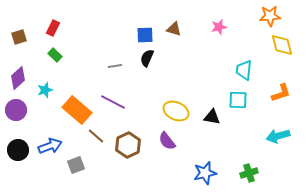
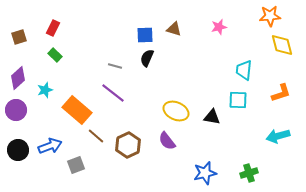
gray line: rotated 24 degrees clockwise
purple line: moved 9 px up; rotated 10 degrees clockwise
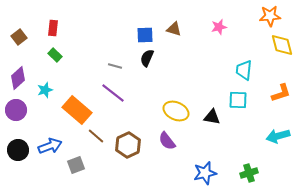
red rectangle: rotated 21 degrees counterclockwise
brown square: rotated 21 degrees counterclockwise
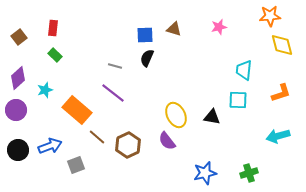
yellow ellipse: moved 4 px down; rotated 40 degrees clockwise
brown line: moved 1 px right, 1 px down
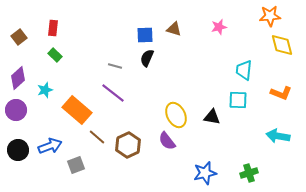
orange L-shape: rotated 40 degrees clockwise
cyan arrow: rotated 25 degrees clockwise
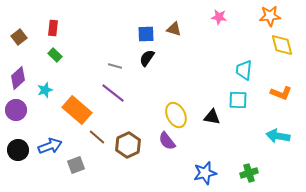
pink star: moved 10 px up; rotated 21 degrees clockwise
blue square: moved 1 px right, 1 px up
black semicircle: rotated 12 degrees clockwise
